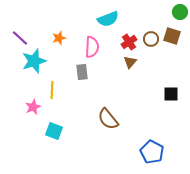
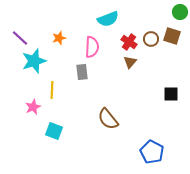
red cross: rotated 21 degrees counterclockwise
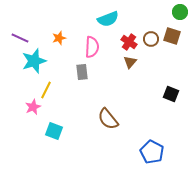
purple line: rotated 18 degrees counterclockwise
yellow line: moved 6 px left; rotated 24 degrees clockwise
black square: rotated 21 degrees clockwise
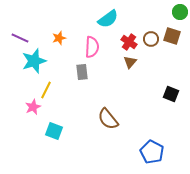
cyan semicircle: rotated 15 degrees counterclockwise
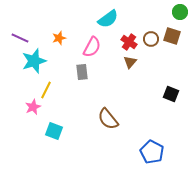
pink semicircle: rotated 25 degrees clockwise
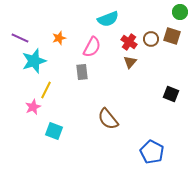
cyan semicircle: rotated 15 degrees clockwise
